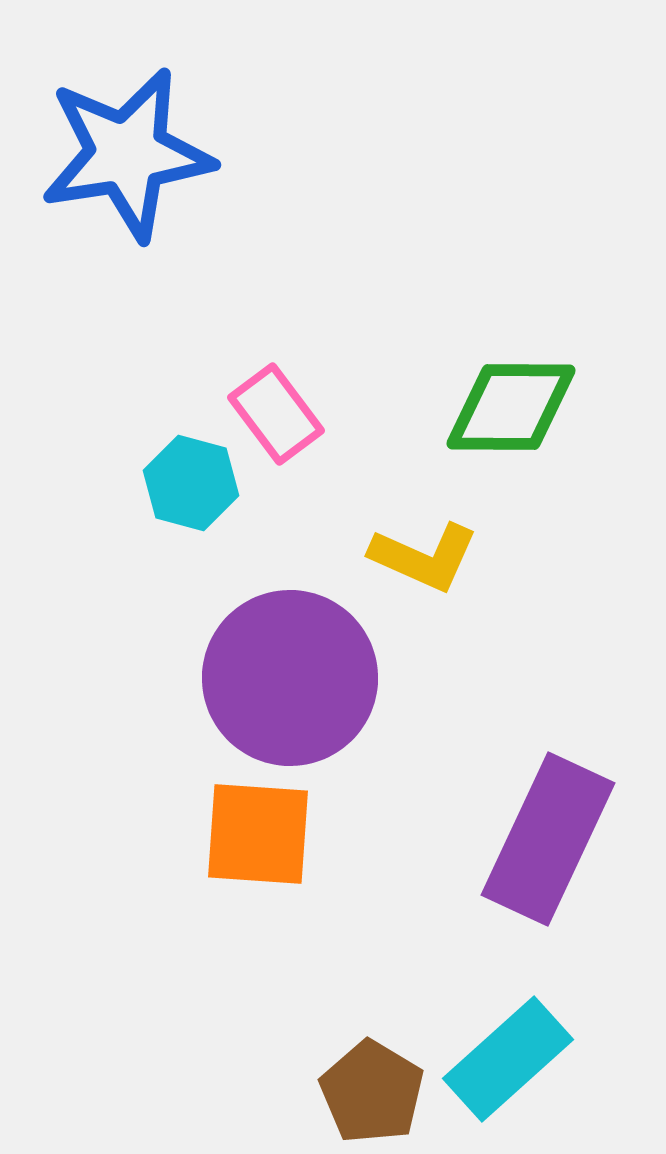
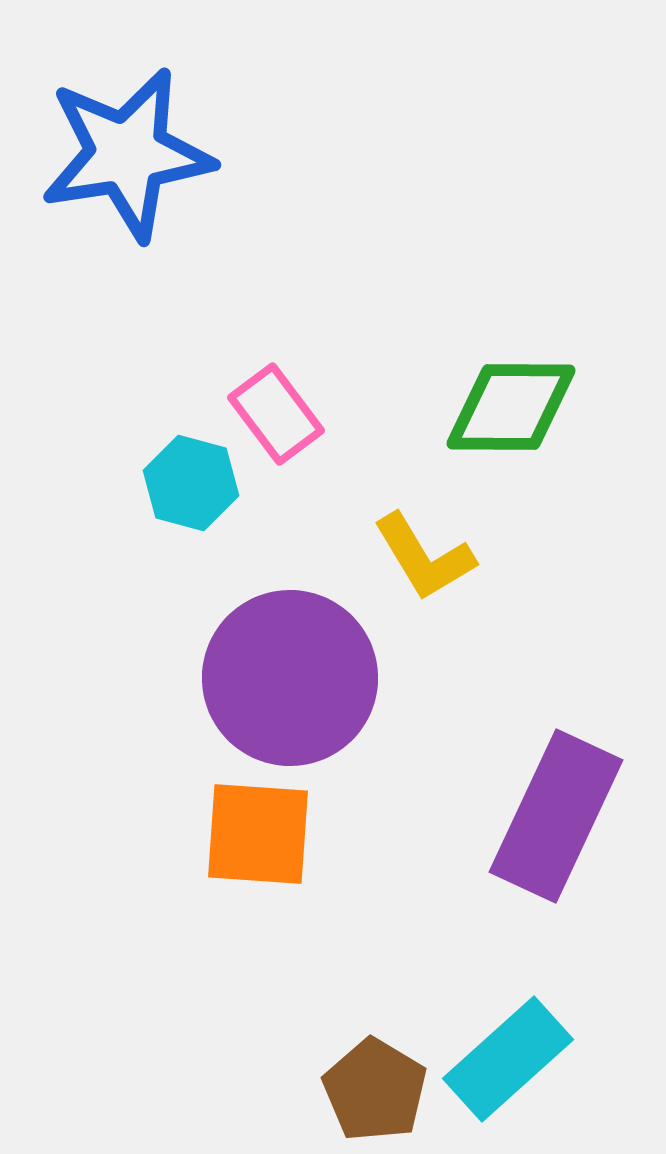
yellow L-shape: rotated 35 degrees clockwise
purple rectangle: moved 8 px right, 23 px up
brown pentagon: moved 3 px right, 2 px up
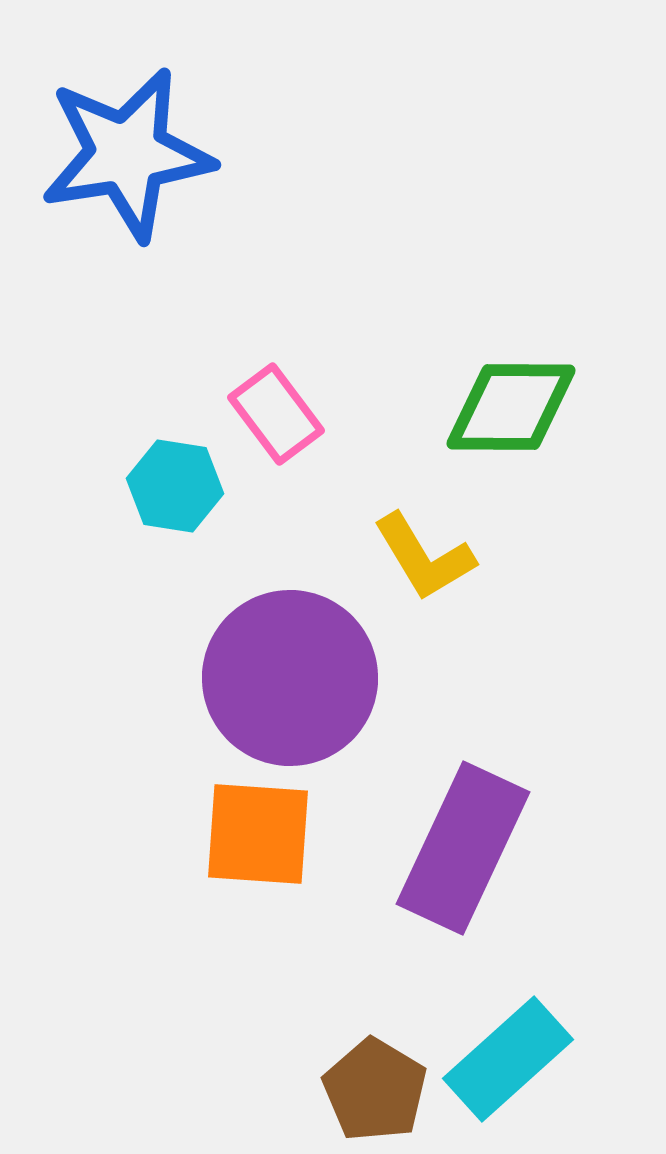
cyan hexagon: moved 16 px left, 3 px down; rotated 6 degrees counterclockwise
purple rectangle: moved 93 px left, 32 px down
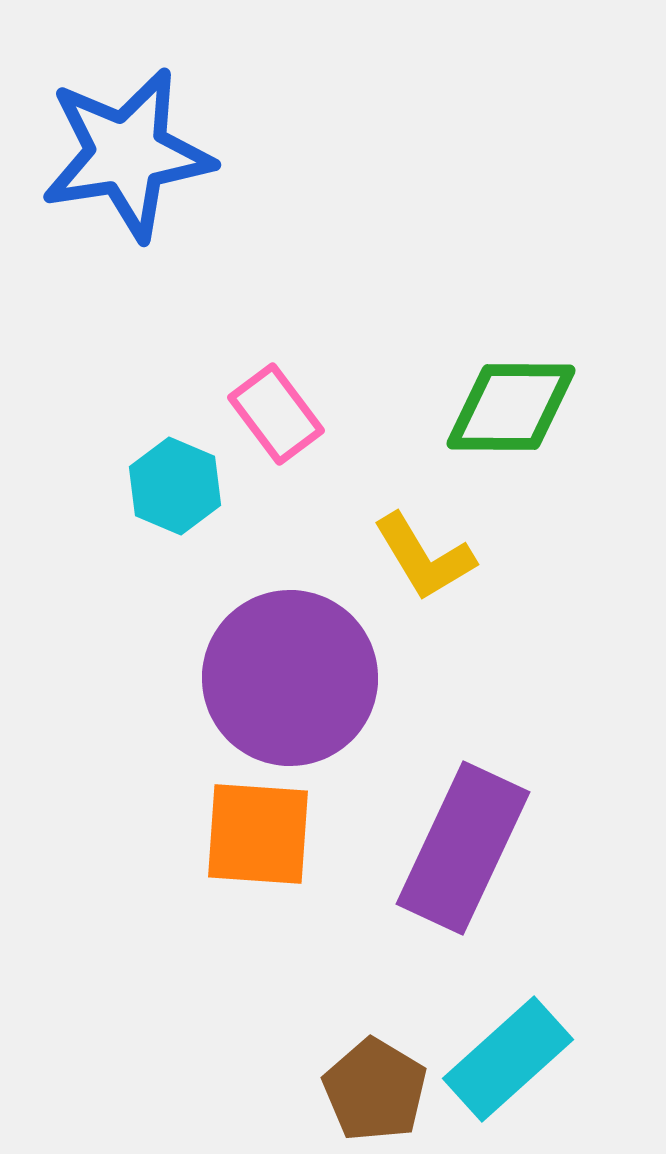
cyan hexagon: rotated 14 degrees clockwise
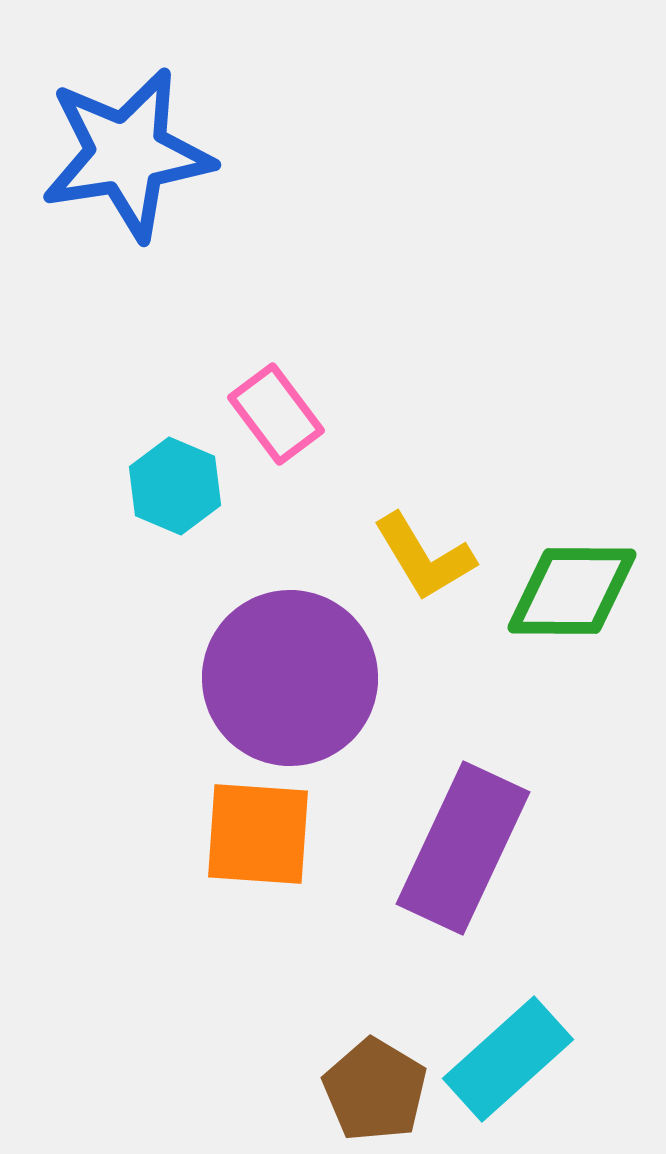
green diamond: moved 61 px right, 184 px down
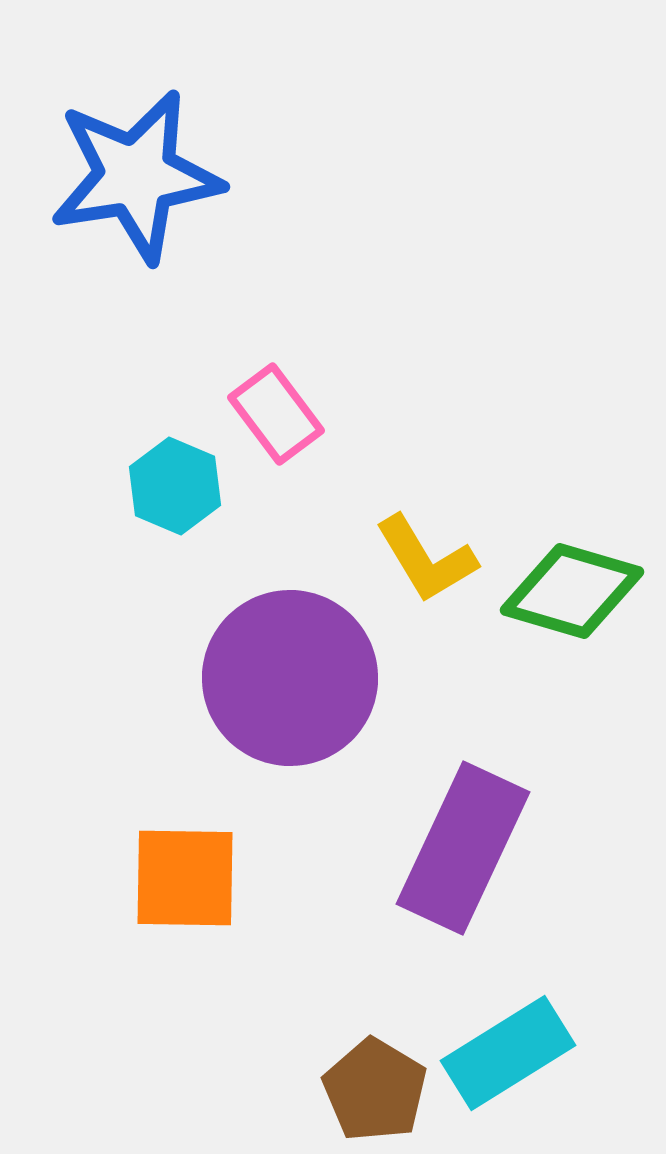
blue star: moved 9 px right, 22 px down
yellow L-shape: moved 2 px right, 2 px down
green diamond: rotated 16 degrees clockwise
orange square: moved 73 px left, 44 px down; rotated 3 degrees counterclockwise
cyan rectangle: moved 6 px up; rotated 10 degrees clockwise
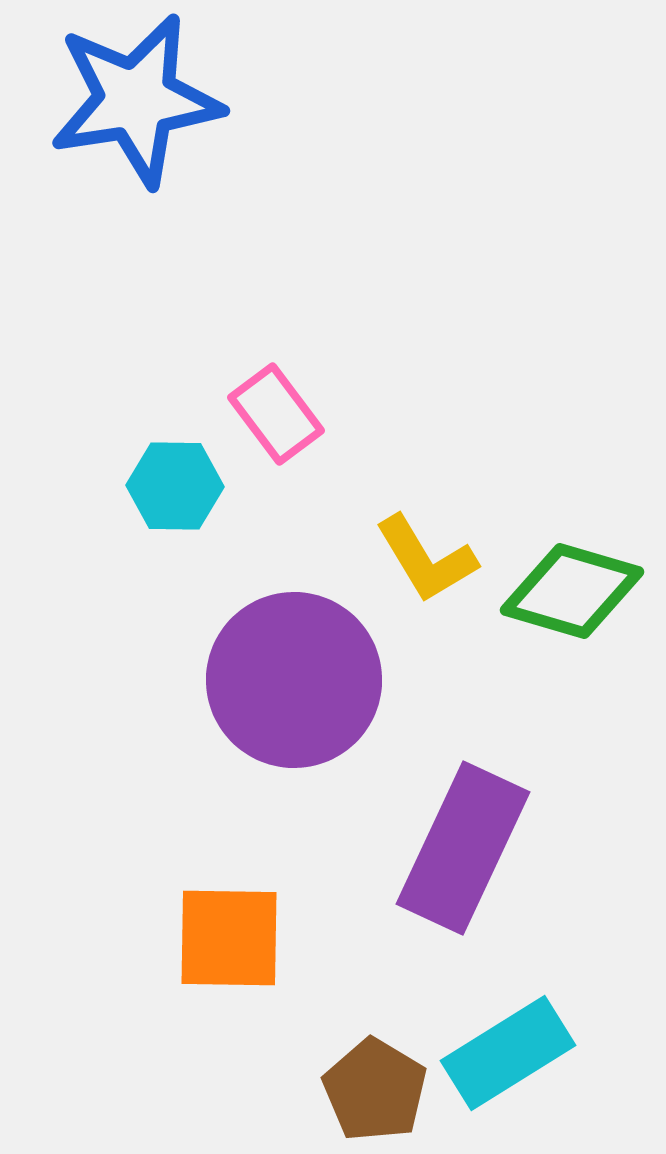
blue star: moved 76 px up
cyan hexagon: rotated 22 degrees counterclockwise
purple circle: moved 4 px right, 2 px down
orange square: moved 44 px right, 60 px down
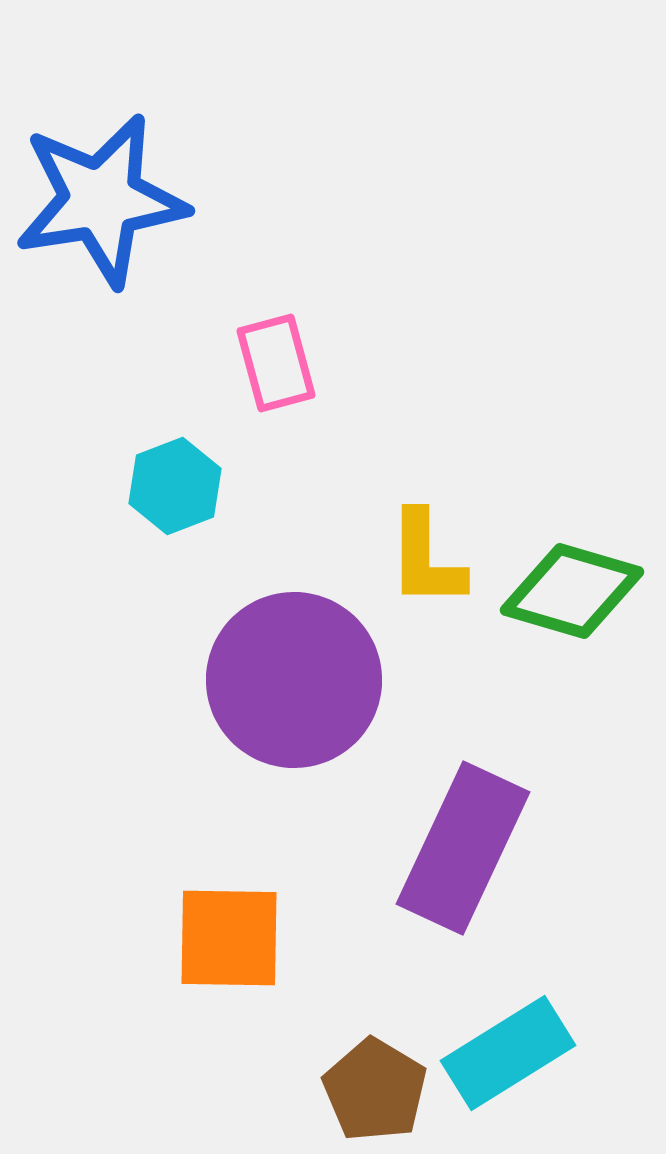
blue star: moved 35 px left, 100 px down
pink rectangle: moved 51 px up; rotated 22 degrees clockwise
cyan hexagon: rotated 22 degrees counterclockwise
yellow L-shape: rotated 31 degrees clockwise
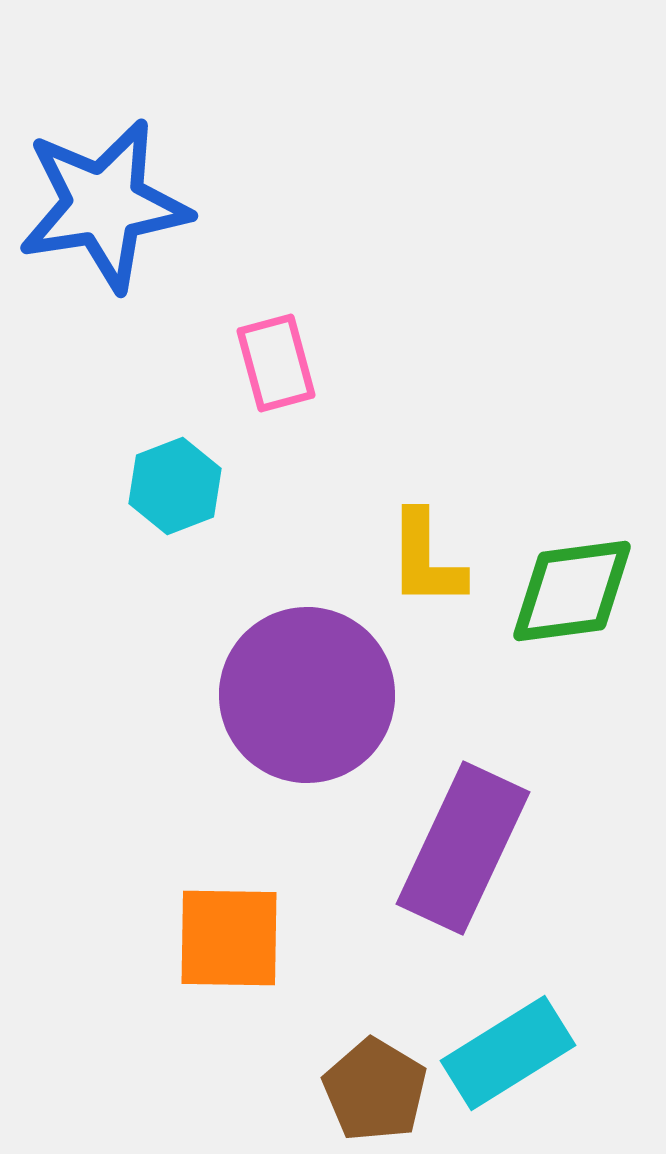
blue star: moved 3 px right, 5 px down
green diamond: rotated 24 degrees counterclockwise
purple circle: moved 13 px right, 15 px down
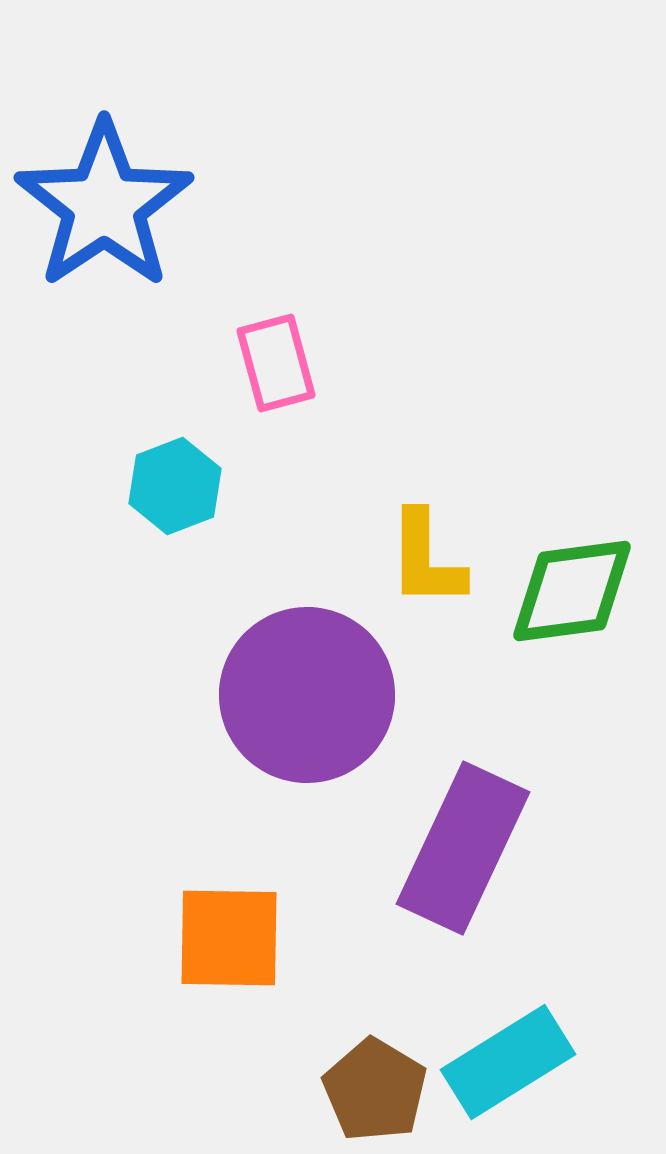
blue star: rotated 25 degrees counterclockwise
cyan rectangle: moved 9 px down
